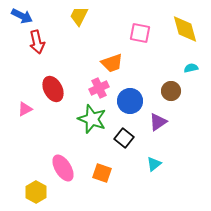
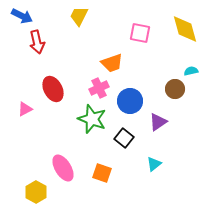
cyan semicircle: moved 3 px down
brown circle: moved 4 px right, 2 px up
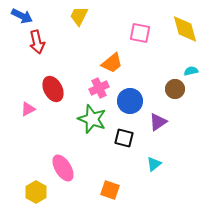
orange trapezoid: rotated 20 degrees counterclockwise
pink triangle: moved 3 px right
black square: rotated 24 degrees counterclockwise
orange square: moved 8 px right, 17 px down
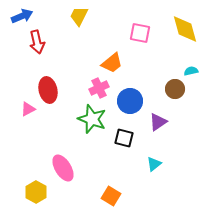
blue arrow: rotated 50 degrees counterclockwise
red ellipse: moved 5 px left, 1 px down; rotated 15 degrees clockwise
orange square: moved 1 px right, 6 px down; rotated 12 degrees clockwise
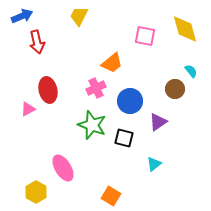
pink square: moved 5 px right, 3 px down
cyan semicircle: rotated 64 degrees clockwise
pink cross: moved 3 px left
green star: moved 6 px down
